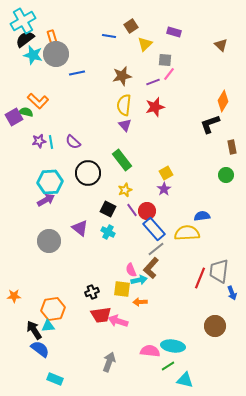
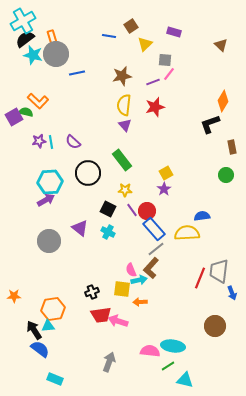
yellow star at (125, 190): rotated 24 degrees clockwise
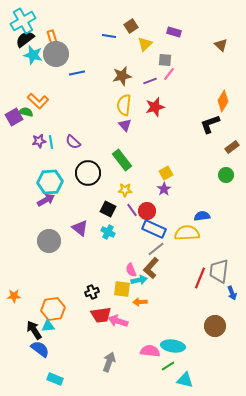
purple line at (153, 82): moved 3 px left, 1 px up
brown rectangle at (232, 147): rotated 64 degrees clockwise
blue rectangle at (154, 229): rotated 25 degrees counterclockwise
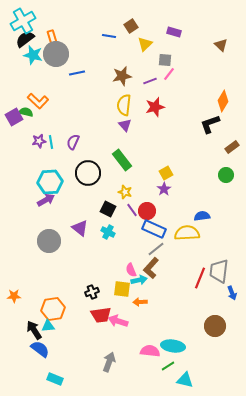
purple semicircle at (73, 142): rotated 70 degrees clockwise
yellow star at (125, 190): moved 2 px down; rotated 16 degrees clockwise
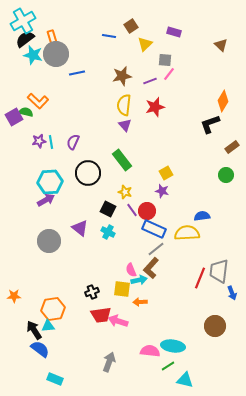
purple star at (164, 189): moved 2 px left, 2 px down; rotated 24 degrees counterclockwise
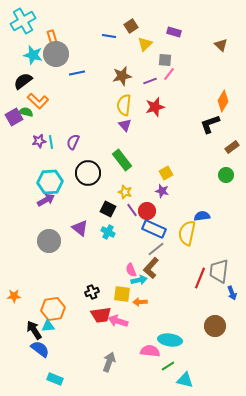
black semicircle at (25, 39): moved 2 px left, 42 px down
yellow semicircle at (187, 233): rotated 75 degrees counterclockwise
yellow square at (122, 289): moved 5 px down
cyan ellipse at (173, 346): moved 3 px left, 6 px up
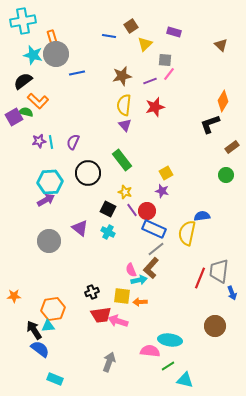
cyan cross at (23, 21): rotated 20 degrees clockwise
yellow square at (122, 294): moved 2 px down
